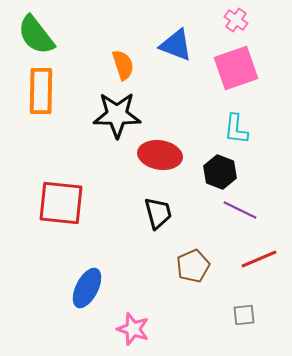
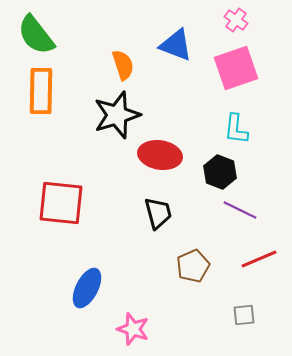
black star: rotated 18 degrees counterclockwise
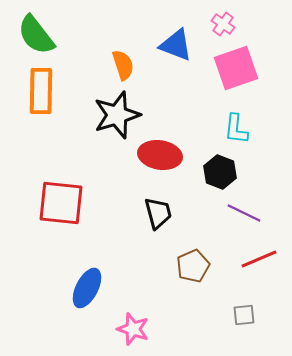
pink cross: moved 13 px left, 4 px down
purple line: moved 4 px right, 3 px down
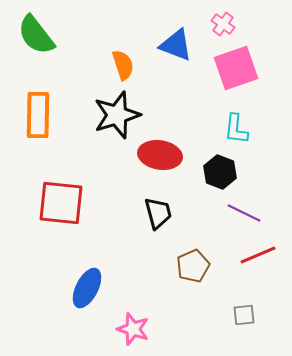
orange rectangle: moved 3 px left, 24 px down
red line: moved 1 px left, 4 px up
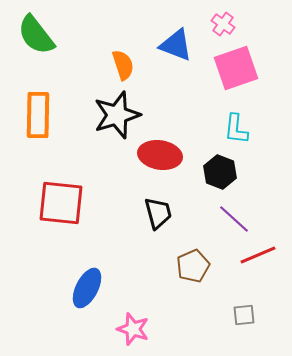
purple line: moved 10 px left, 6 px down; rotated 16 degrees clockwise
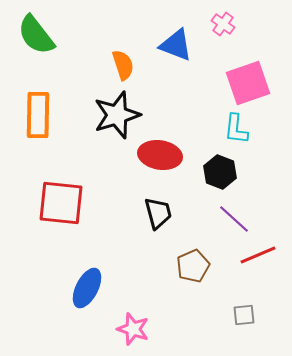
pink square: moved 12 px right, 15 px down
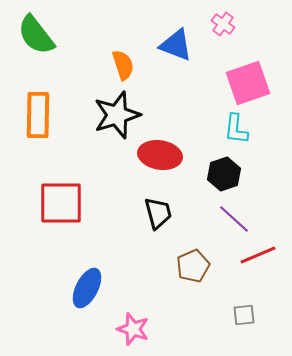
black hexagon: moved 4 px right, 2 px down; rotated 20 degrees clockwise
red square: rotated 6 degrees counterclockwise
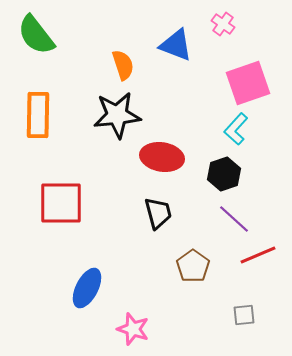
black star: rotated 12 degrees clockwise
cyan L-shape: rotated 36 degrees clockwise
red ellipse: moved 2 px right, 2 px down
brown pentagon: rotated 12 degrees counterclockwise
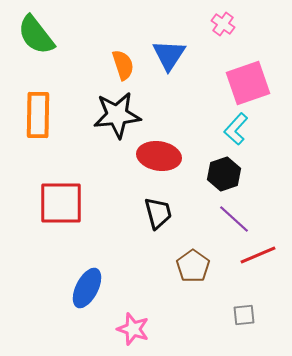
blue triangle: moved 7 px left, 10 px down; rotated 42 degrees clockwise
red ellipse: moved 3 px left, 1 px up
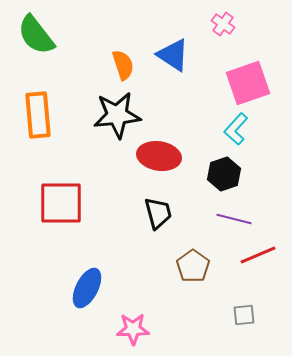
blue triangle: moved 4 px right; rotated 30 degrees counterclockwise
orange rectangle: rotated 6 degrees counterclockwise
purple line: rotated 28 degrees counterclockwise
pink star: rotated 20 degrees counterclockwise
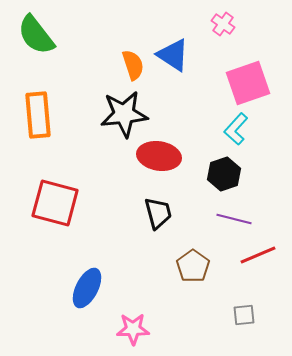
orange semicircle: moved 10 px right
black star: moved 7 px right, 1 px up
red square: moved 6 px left; rotated 15 degrees clockwise
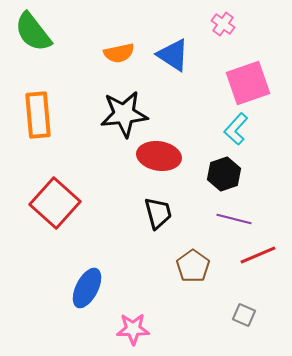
green semicircle: moved 3 px left, 3 px up
orange semicircle: moved 14 px left, 12 px up; rotated 96 degrees clockwise
red square: rotated 27 degrees clockwise
gray square: rotated 30 degrees clockwise
